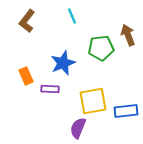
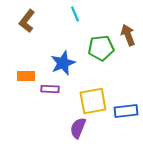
cyan line: moved 3 px right, 2 px up
orange rectangle: rotated 66 degrees counterclockwise
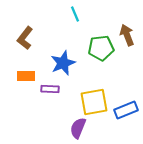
brown L-shape: moved 2 px left, 17 px down
brown arrow: moved 1 px left
yellow square: moved 1 px right, 1 px down
blue rectangle: moved 1 px up; rotated 15 degrees counterclockwise
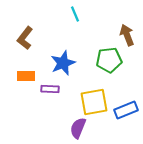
green pentagon: moved 8 px right, 12 px down
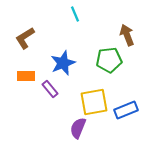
brown L-shape: rotated 20 degrees clockwise
purple rectangle: rotated 48 degrees clockwise
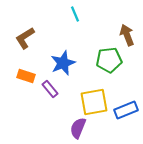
orange rectangle: rotated 18 degrees clockwise
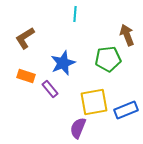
cyan line: rotated 28 degrees clockwise
green pentagon: moved 1 px left, 1 px up
